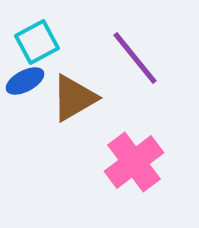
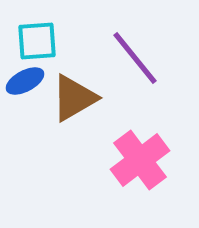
cyan square: moved 1 px up; rotated 24 degrees clockwise
pink cross: moved 6 px right, 2 px up
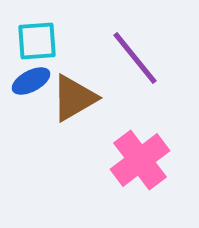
blue ellipse: moved 6 px right
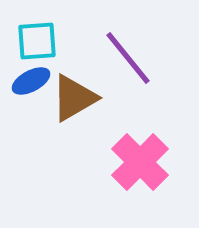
purple line: moved 7 px left
pink cross: moved 2 px down; rotated 8 degrees counterclockwise
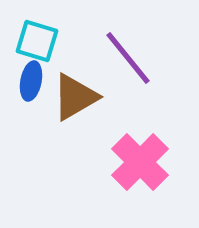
cyan square: rotated 21 degrees clockwise
blue ellipse: rotated 51 degrees counterclockwise
brown triangle: moved 1 px right, 1 px up
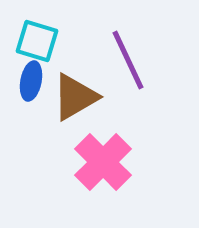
purple line: moved 2 px down; rotated 14 degrees clockwise
pink cross: moved 37 px left
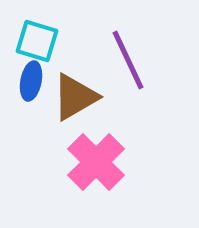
pink cross: moved 7 px left
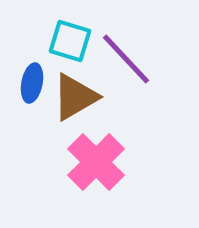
cyan square: moved 33 px right
purple line: moved 2 px left, 1 px up; rotated 18 degrees counterclockwise
blue ellipse: moved 1 px right, 2 px down
